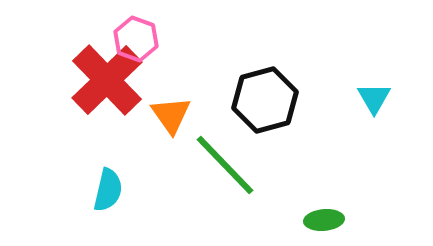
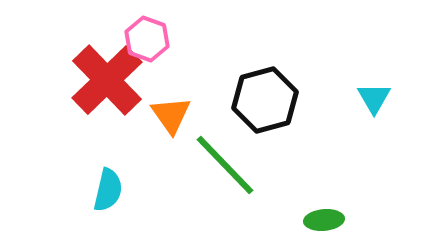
pink hexagon: moved 11 px right
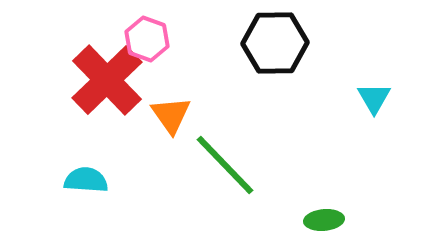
black hexagon: moved 10 px right, 57 px up; rotated 14 degrees clockwise
cyan semicircle: moved 22 px left, 10 px up; rotated 99 degrees counterclockwise
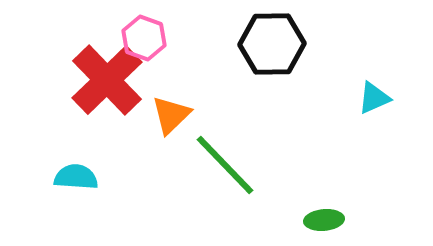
pink hexagon: moved 3 px left, 1 px up
black hexagon: moved 3 px left, 1 px down
cyan triangle: rotated 36 degrees clockwise
orange triangle: rotated 21 degrees clockwise
cyan semicircle: moved 10 px left, 3 px up
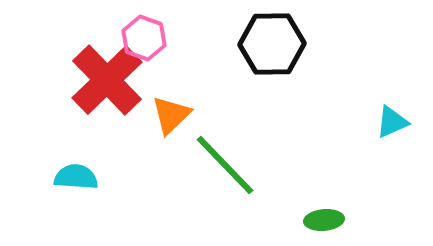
cyan triangle: moved 18 px right, 24 px down
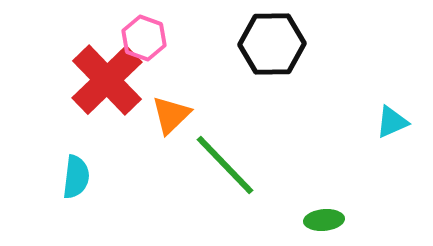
cyan semicircle: rotated 93 degrees clockwise
